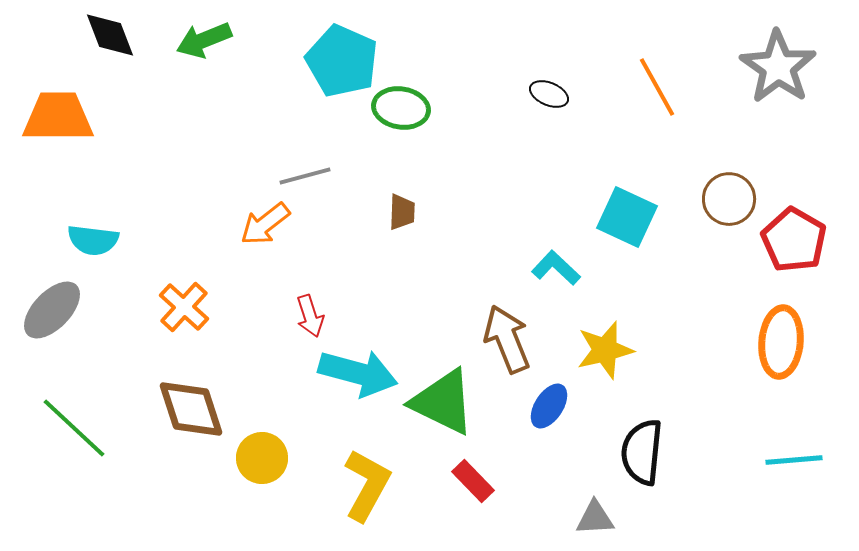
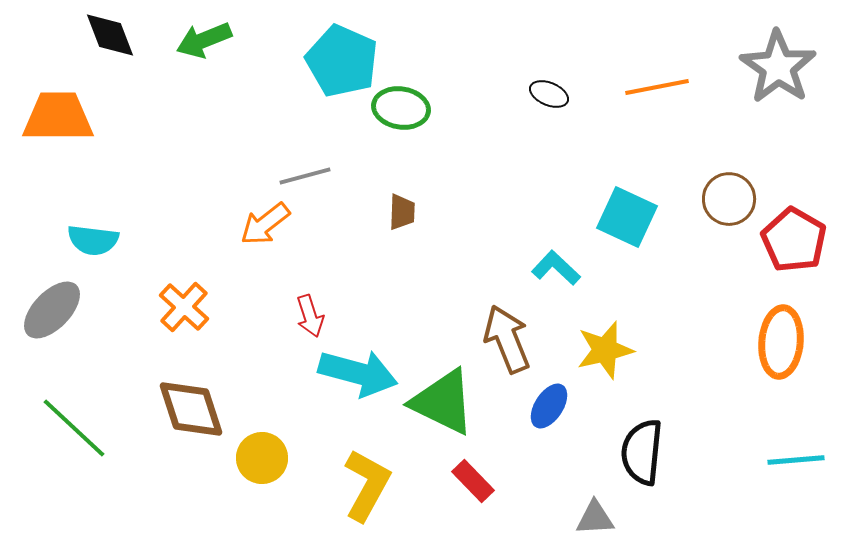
orange line: rotated 72 degrees counterclockwise
cyan line: moved 2 px right
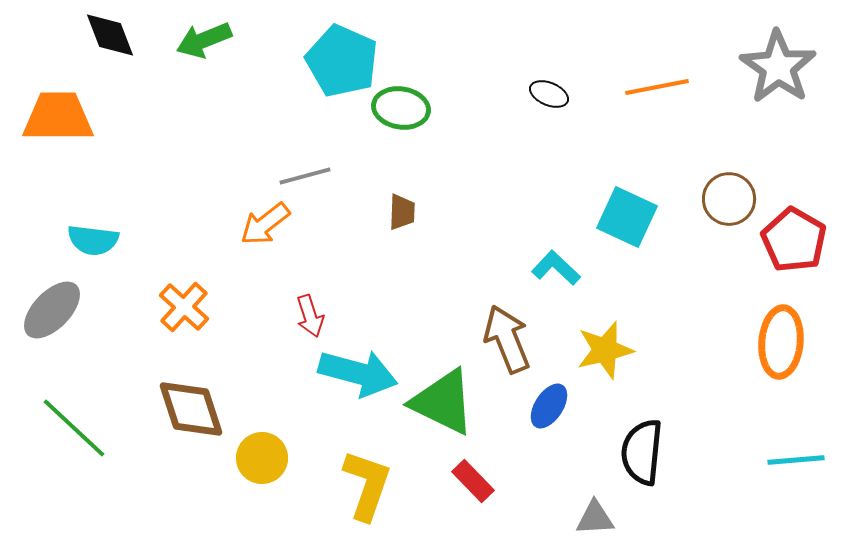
yellow L-shape: rotated 10 degrees counterclockwise
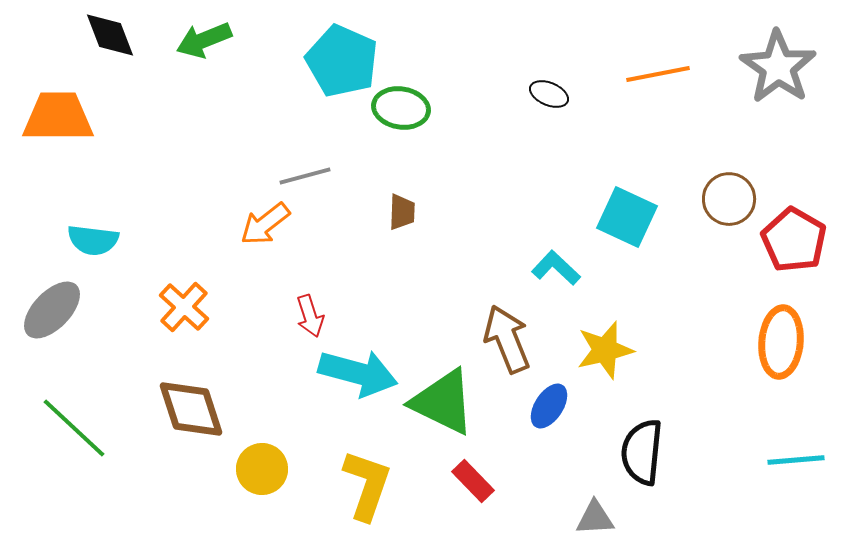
orange line: moved 1 px right, 13 px up
yellow circle: moved 11 px down
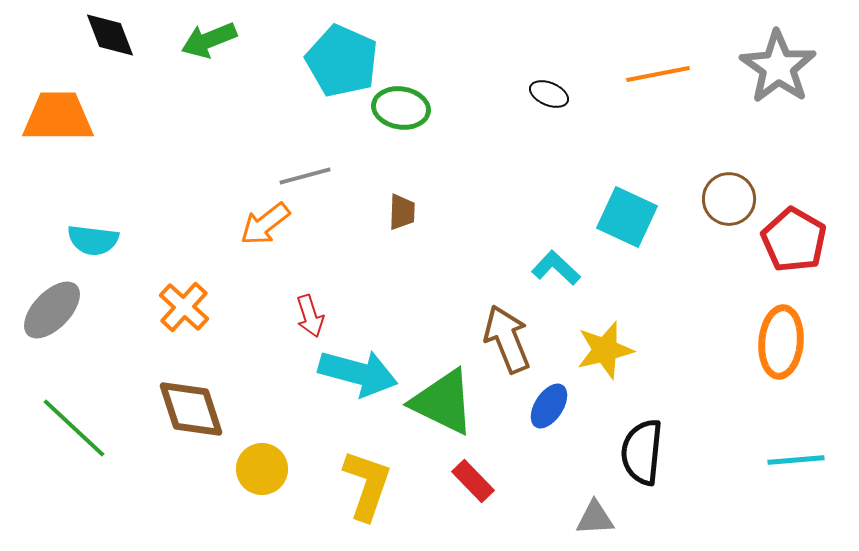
green arrow: moved 5 px right
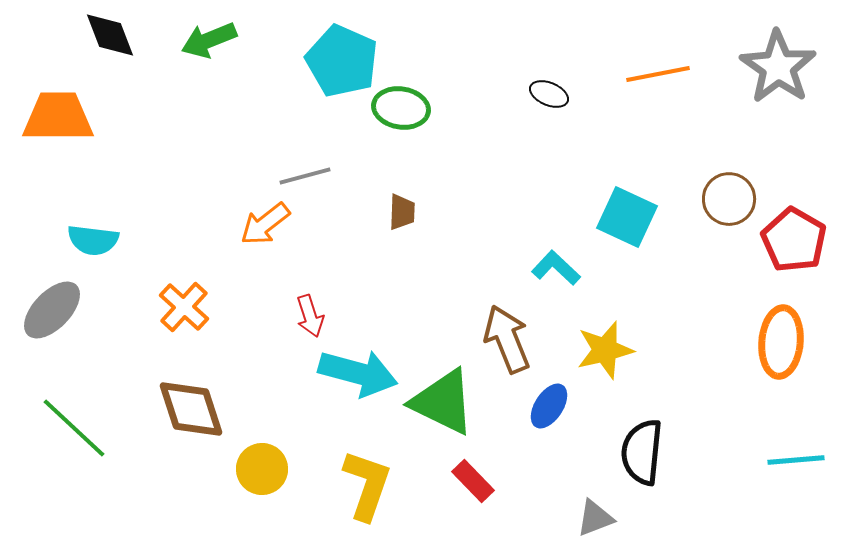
gray triangle: rotated 18 degrees counterclockwise
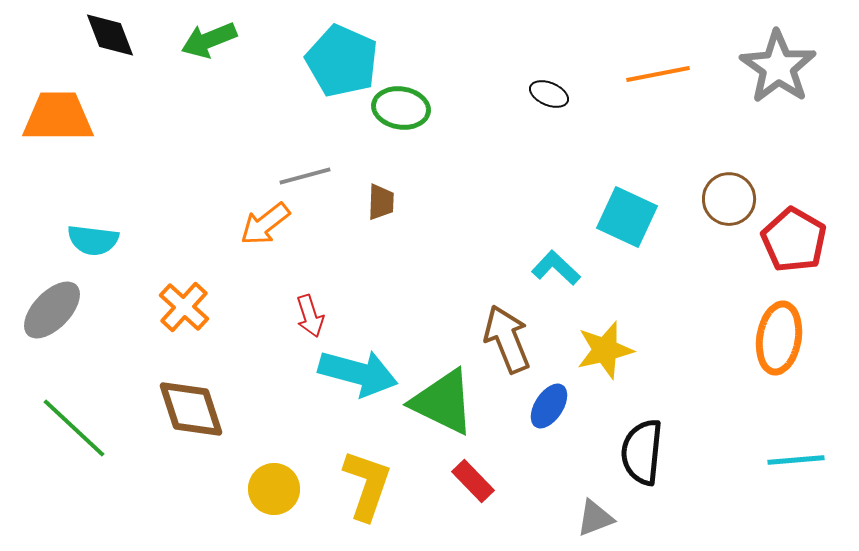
brown trapezoid: moved 21 px left, 10 px up
orange ellipse: moved 2 px left, 4 px up; rotated 4 degrees clockwise
yellow circle: moved 12 px right, 20 px down
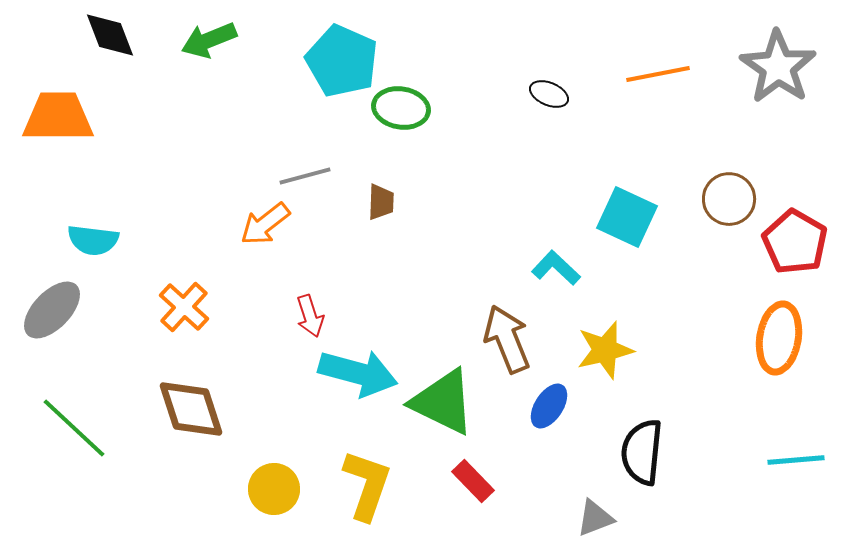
red pentagon: moved 1 px right, 2 px down
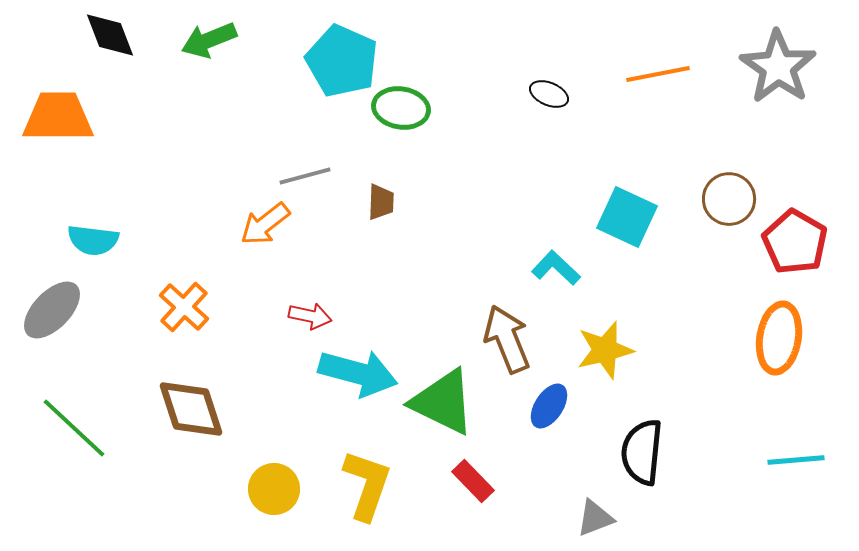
red arrow: rotated 60 degrees counterclockwise
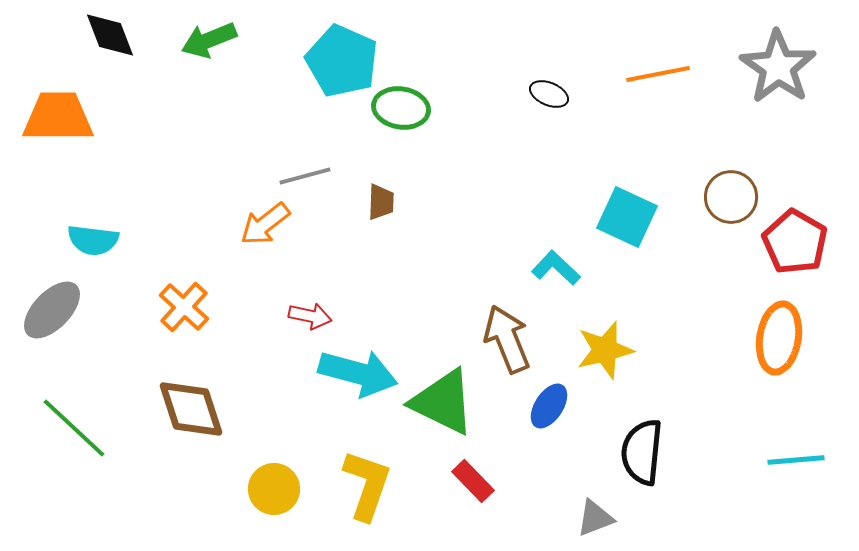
brown circle: moved 2 px right, 2 px up
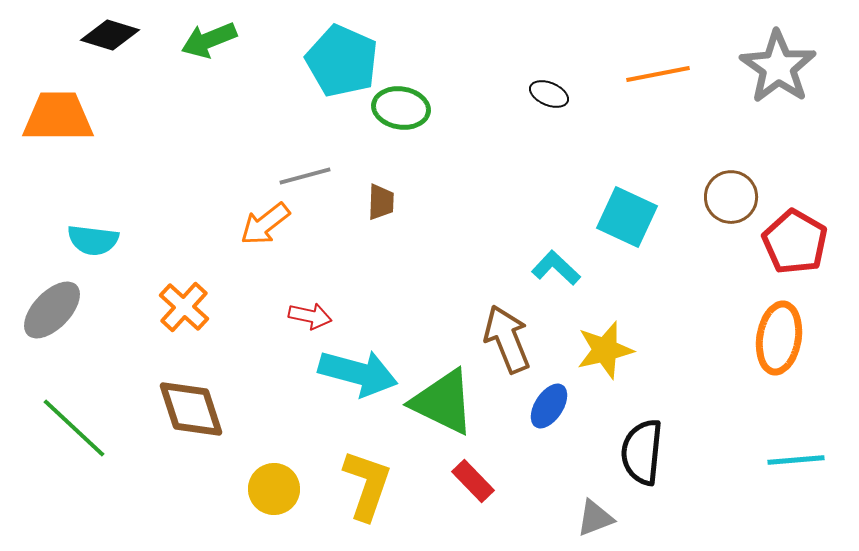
black diamond: rotated 52 degrees counterclockwise
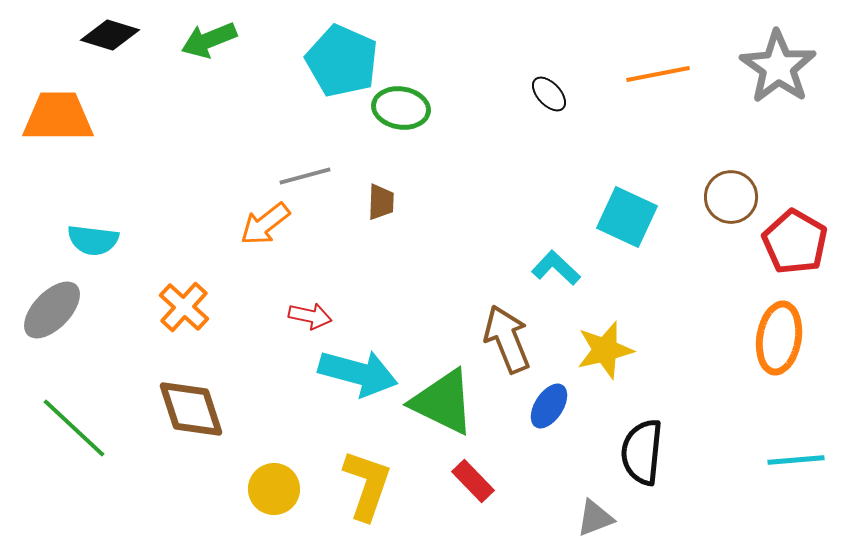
black ellipse: rotated 24 degrees clockwise
